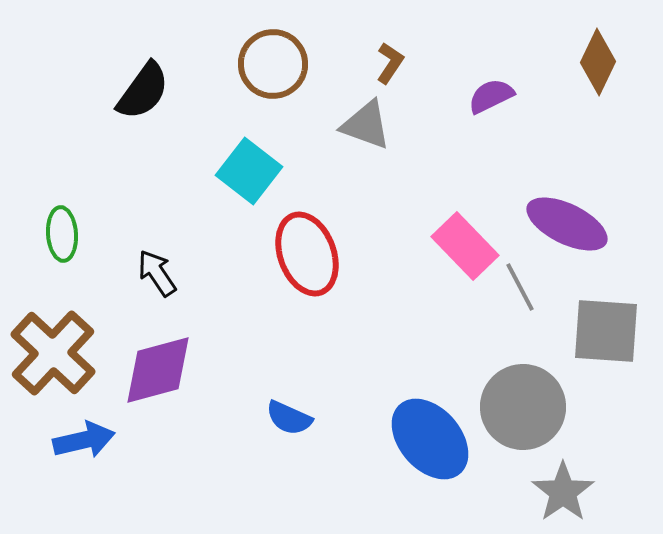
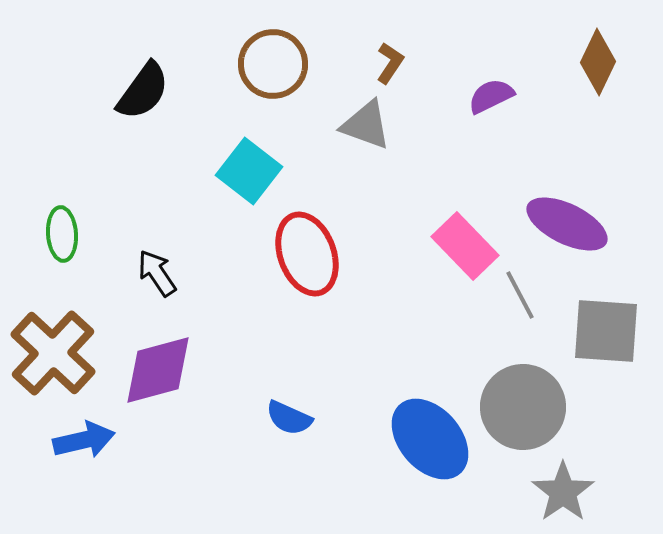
gray line: moved 8 px down
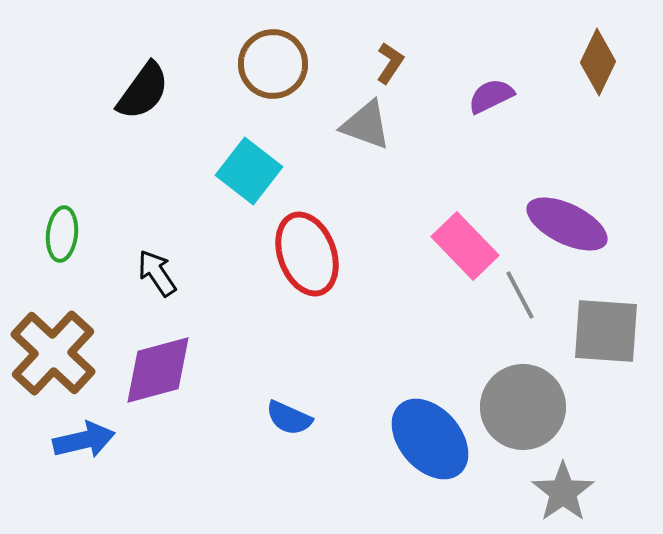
green ellipse: rotated 10 degrees clockwise
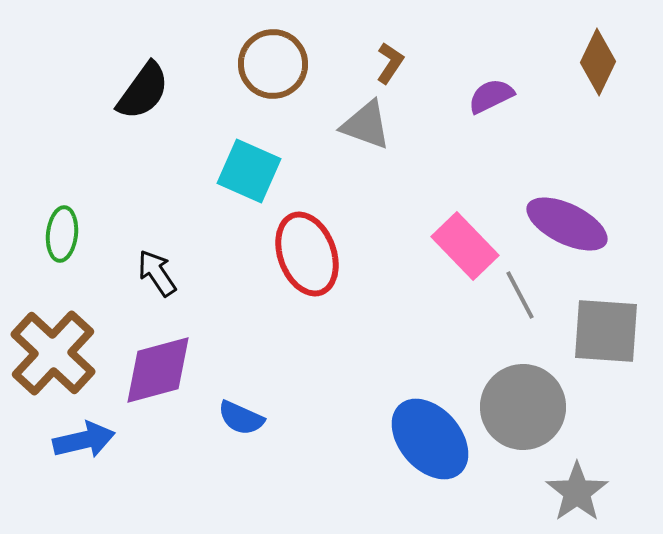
cyan square: rotated 14 degrees counterclockwise
blue semicircle: moved 48 px left
gray star: moved 14 px right
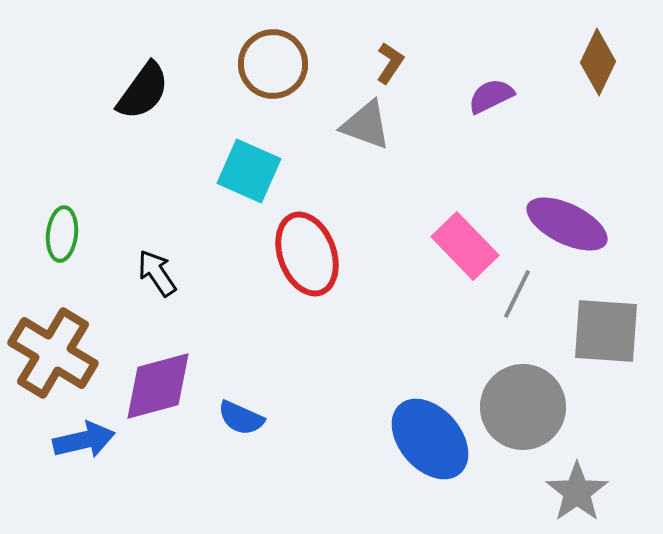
gray line: moved 3 px left, 1 px up; rotated 54 degrees clockwise
brown cross: rotated 12 degrees counterclockwise
purple diamond: moved 16 px down
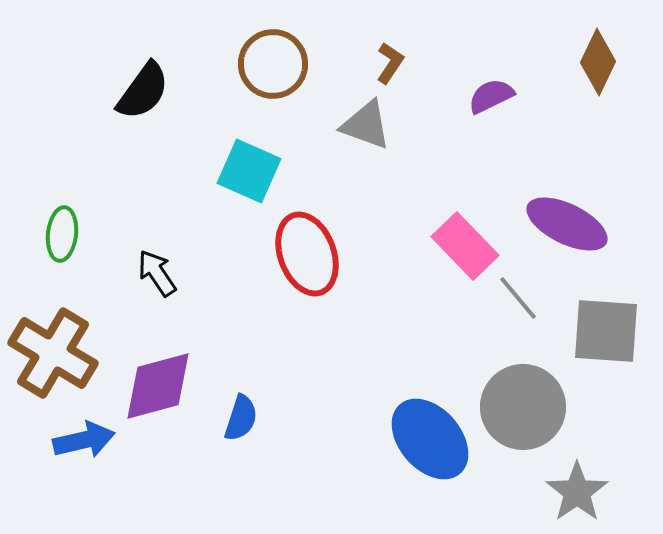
gray line: moved 1 px right, 4 px down; rotated 66 degrees counterclockwise
blue semicircle: rotated 96 degrees counterclockwise
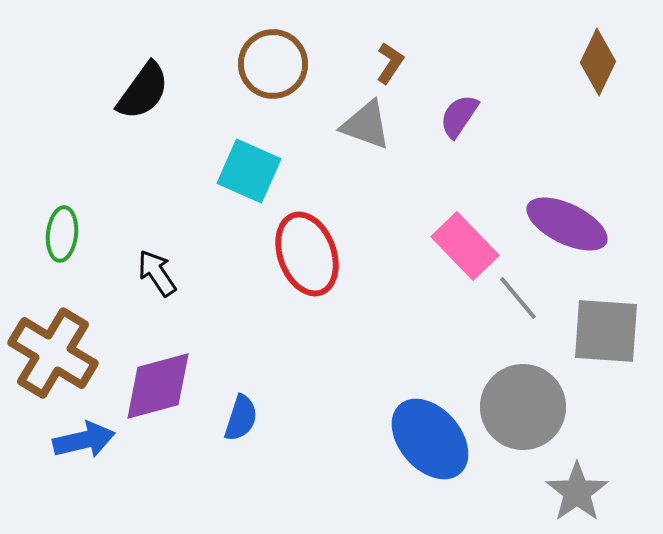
purple semicircle: moved 32 px left, 20 px down; rotated 30 degrees counterclockwise
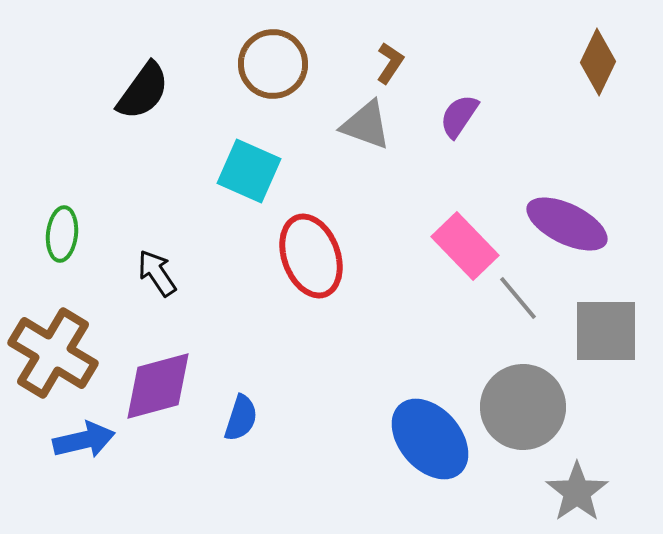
red ellipse: moved 4 px right, 2 px down
gray square: rotated 4 degrees counterclockwise
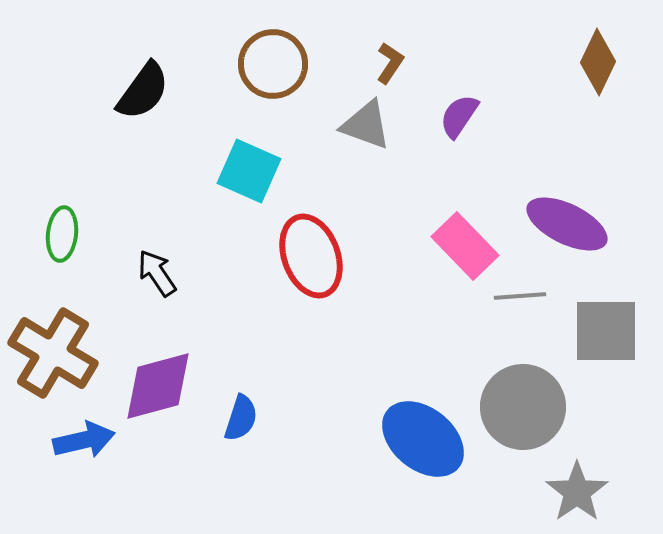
gray line: moved 2 px right, 2 px up; rotated 54 degrees counterclockwise
blue ellipse: moved 7 px left; rotated 10 degrees counterclockwise
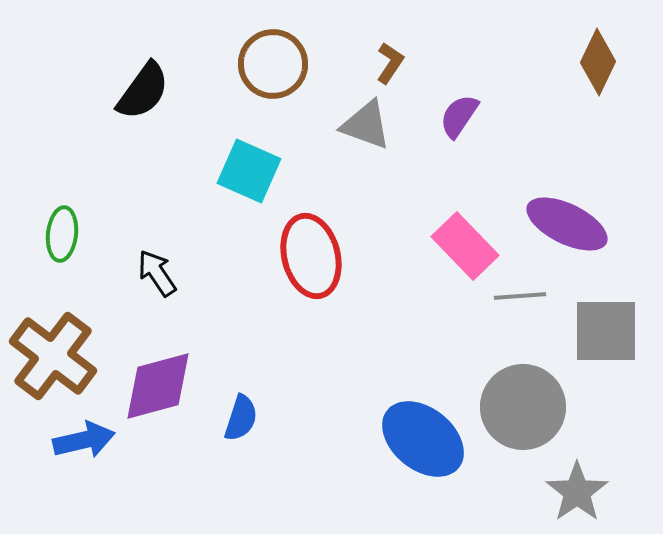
red ellipse: rotated 6 degrees clockwise
brown cross: moved 3 px down; rotated 6 degrees clockwise
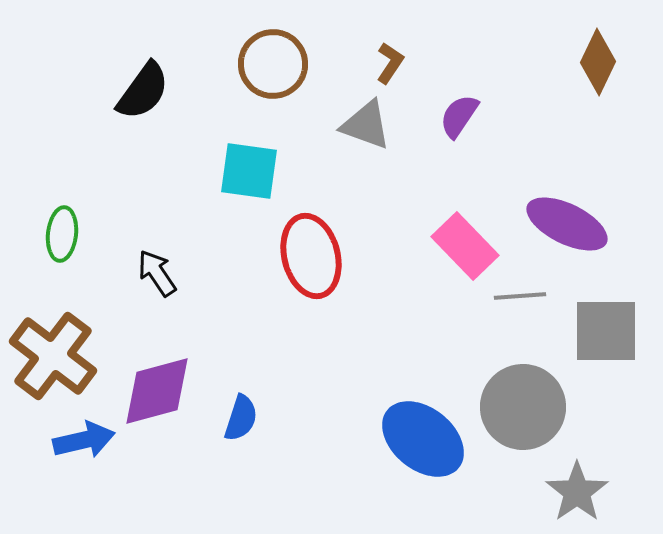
cyan square: rotated 16 degrees counterclockwise
purple diamond: moved 1 px left, 5 px down
